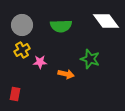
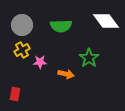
green star: moved 1 px left, 1 px up; rotated 18 degrees clockwise
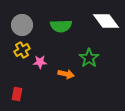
red rectangle: moved 2 px right
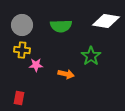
white diamond: rotated 44 degrees counterclockwise
yellow cross: rotated 35 degrees clockwise
green star: moved 2 px right, 2 px up
pink star: moved 4 px left, 3 px down
red rectangle: moved 2 px right, 4 px down
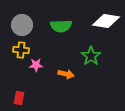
yellow cross: moved 1 px left
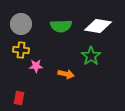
white diamond: moved 8 px left, 5 px down
gray circle: moved 1 px left, 1 px up
pink star: moved 1 px down
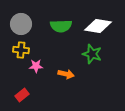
green star: moved 1 px right, 2 px up; rotated 18 degrees counterclockwise
red rectangle: moved 3 px right, 3 px up; rotated 40 degrees clockwise
